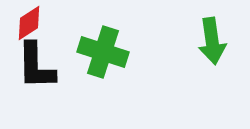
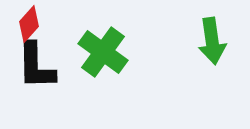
red diamond: moved 1 px down; rotated 15 degrees counterclockwise
green cross: rotated 18 degrees clockwise
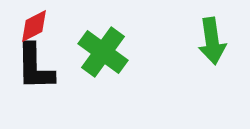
red diamond: moved 5 px right, 2 px down; rotated 21 degrees clockwise
black L-shape: moved 1 px left, 1 px down
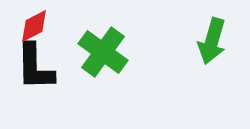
green arrow: rotated 24 degrees clockwise
